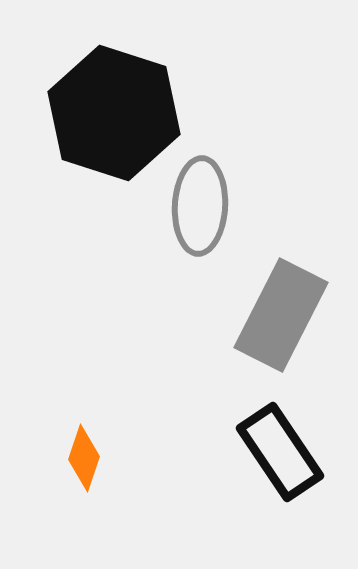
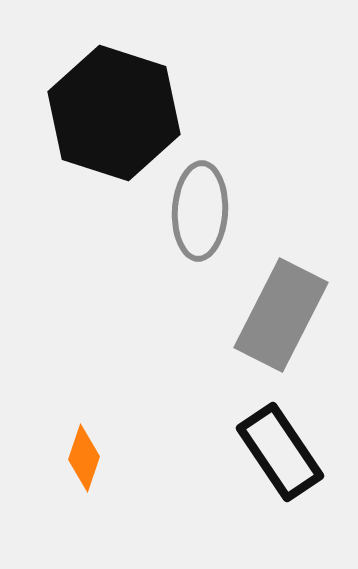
gray ellipse: moved 5 px down
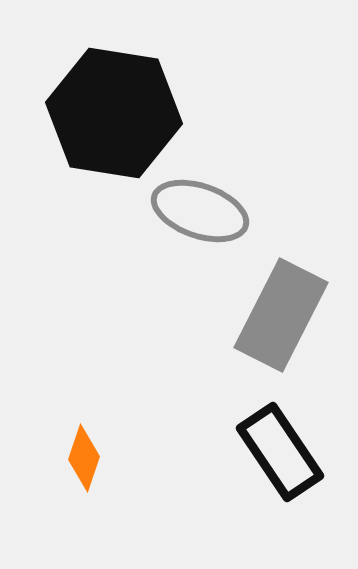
black hexagon: rotated 9 degrees counterclockwise
gray ellipse: rotated 74 degrees counterclockwise
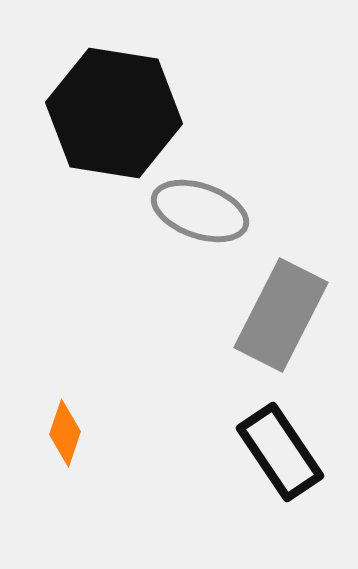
orange diamond: moved 19 px left, 25 px up
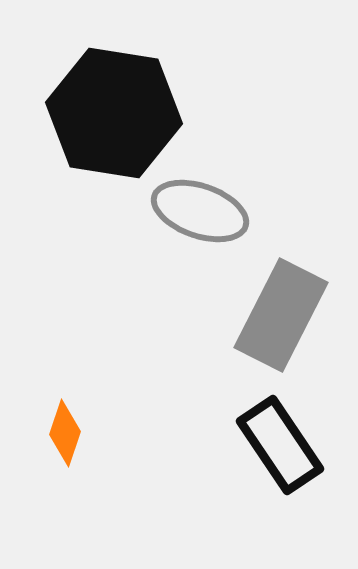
black rectangle: moved 7 px up
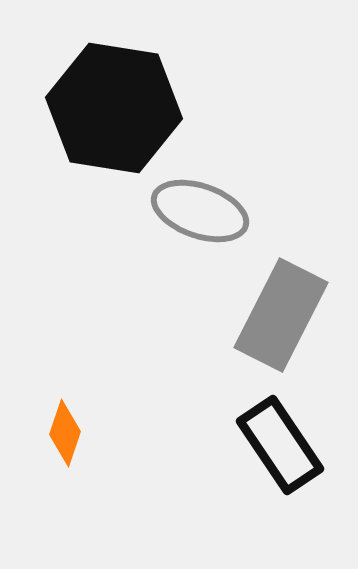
black hexagon: moved 5 px up
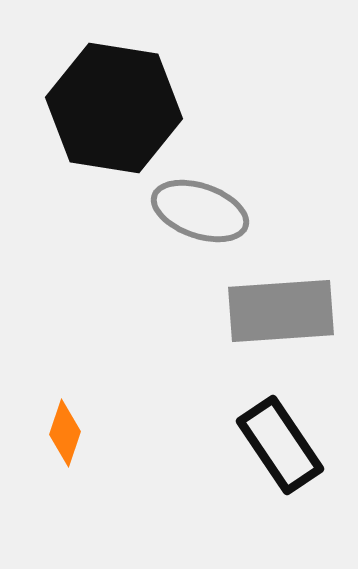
gray rectangle: moved 4 px up; rotated 59 degrees clockwise
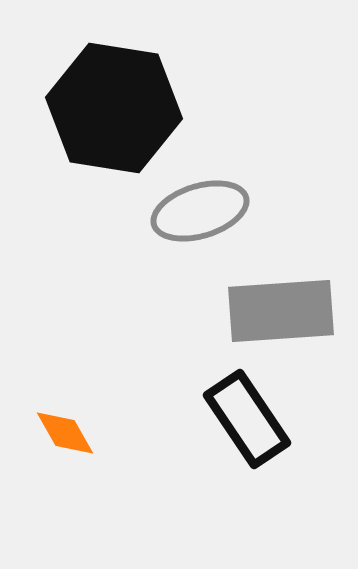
gray ellipse: rotated 36 degrees counterclockwise
orange diamond: rotated 48 degrees counterclockwise
black rectangle: moved 33 px left, 26 px up
